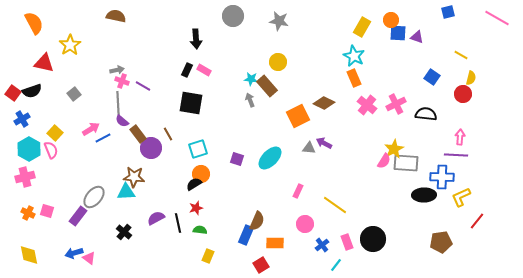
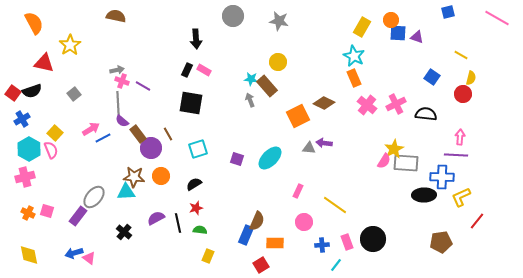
purple arrow at (324, 143): rotated 21 degrees counterclockwise
orange circle at (201, 174): moved 40 px left, 2 px down
pink circle at (305, 224): moved 1 px left, 2 px up
blue cross at (322, 245): rotated 32 degrees clockwise
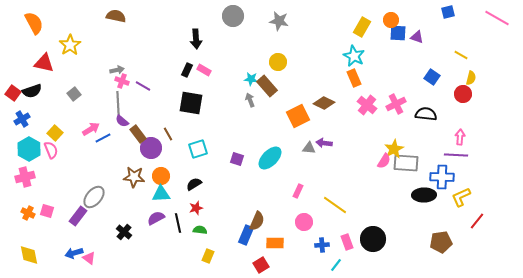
cyan triangle at (126, 192): moved 35 px right, 2 px down
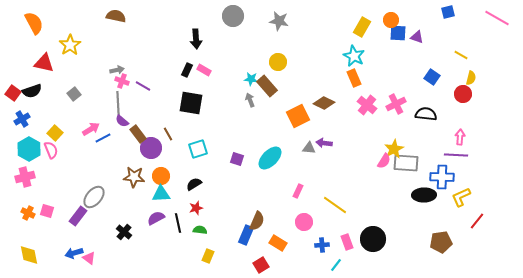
orange rectangle at (275, 243): moved 3 px right; rotated 30 degrees clockwise
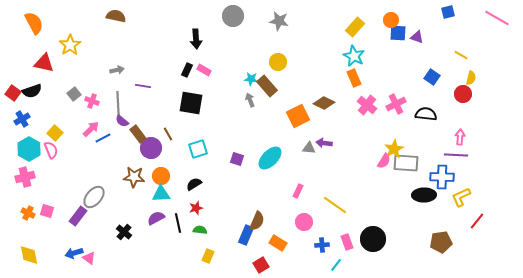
yellow rectangle at (362, 27): moved 7 px left; rotated 12 degrees clockwise
pink cross at (122, 81): moved 30 px left, 20 px down
purple line at (143, 86): rotated 21 degrees counterclockwise
pink arrow at (91, 129): rotated 12 degrees counterclockwise
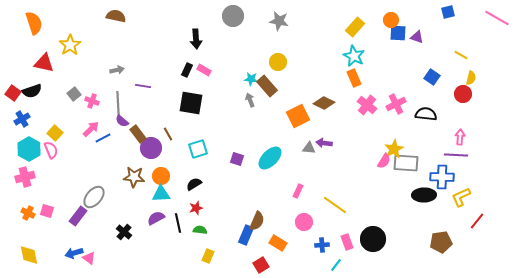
orange semicircle at (34, 23): rotated 10 degrees clockwise
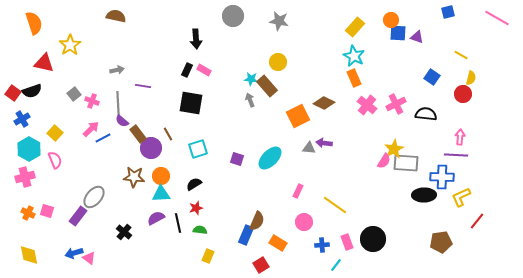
pink semicircle at (51, 150): moved 4 px right, 10 px down
